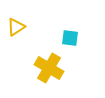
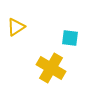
yellow cross: moved 2 px right
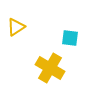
yellow cross: moved 1 px left
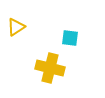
yellow cross: rotated 16 degrees counterclockwise
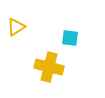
yellow cross: moved 1 px left, 1 px up
